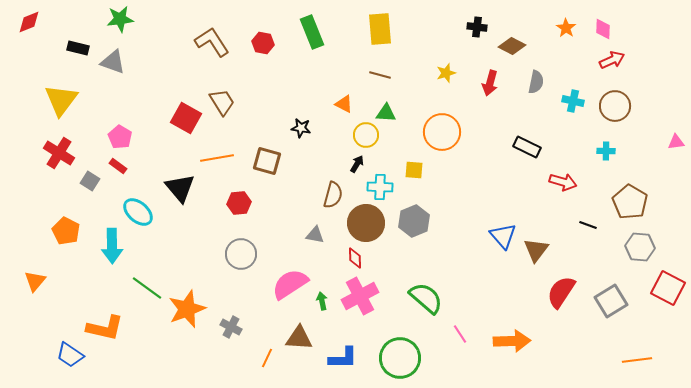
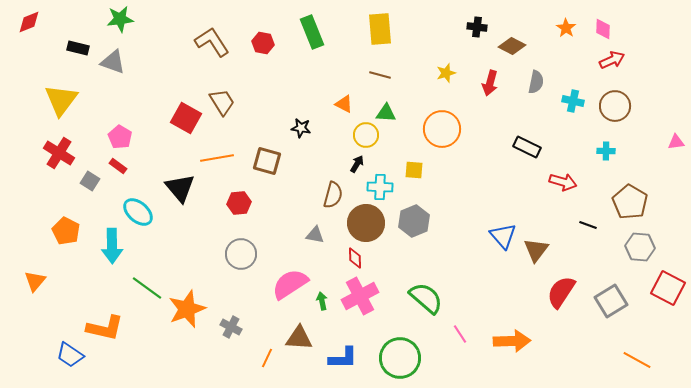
orange circle at (442, 132): moved 3 px up
orange line at (637, 360): rotated 36 degrees clockwise
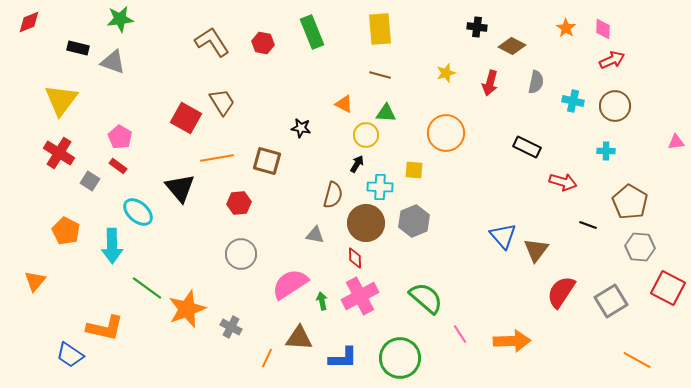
orange circle at (442, 129): moved 4 px right, 4 px down
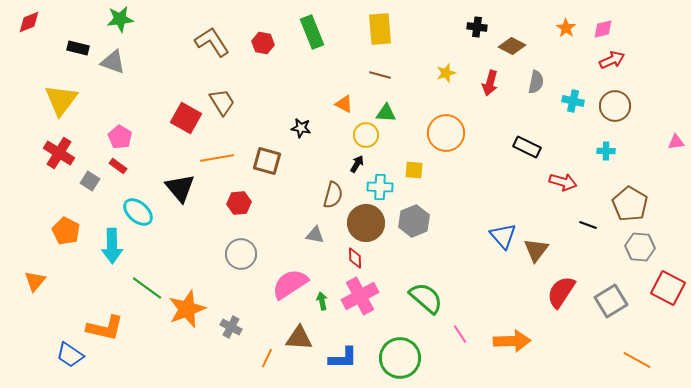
pink diamond at (603, 29): rotated 75 degrees clockwise
brown pentagon at (630, 202): moved 2 px down
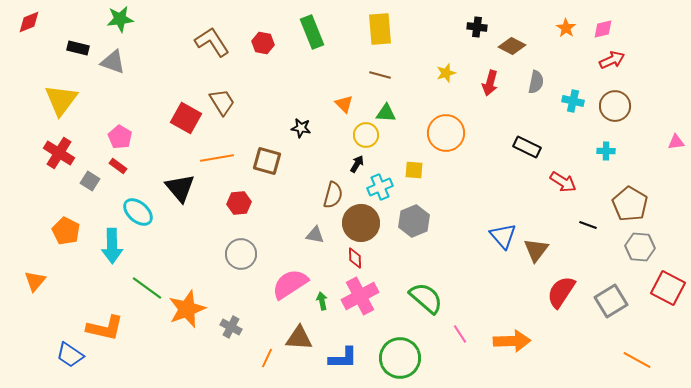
orange triangle at (344, 104): rotated 18 degrees clockwise
red arrow at (563, 182): rotated 16 degrees clockwise
cyan cross at (380, 187): rotated 25 degrees counterclockwise
brown circle at (366, 223): moved 5 px left
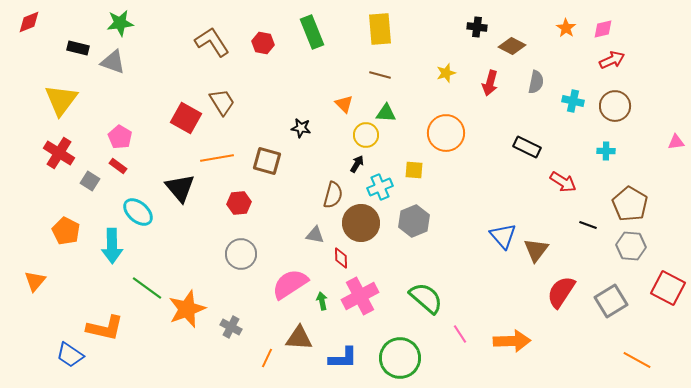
green star at (120, 19): moved 4 px down
gray hexagon at (640, 247): moved 9 px left, 1 px up
red diamond at (355, 258): moved 14 px left
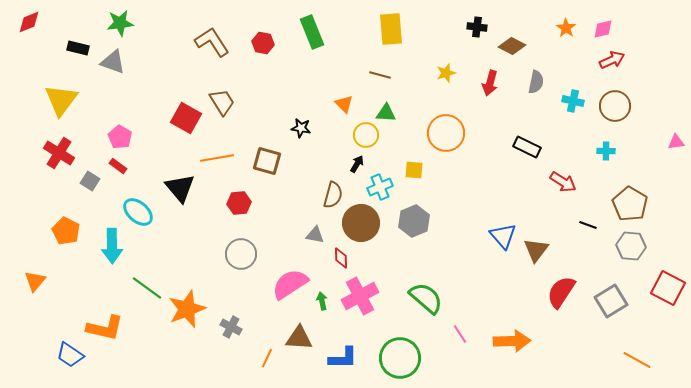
yellow rectangle at (380, 29): moved 11 px right
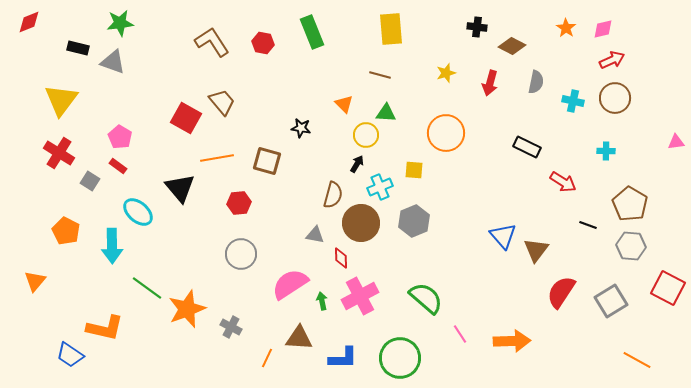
brown trapezoid at (222, 102): rotated 8 degrees counterclockwise
brown circle at (615, 106): moved 8 px up
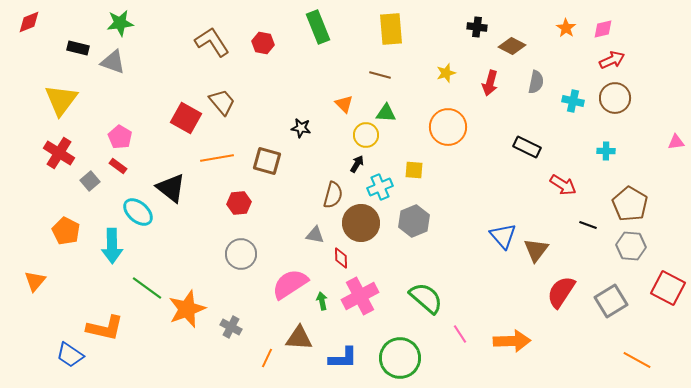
green rectangle at (312, 32): moved 6 px right, 5 px up
orange circle at (446, 133): moved 2 px right, 6 px up
gray square at (90, 181): rotated 18 degrees clockwise
red arrow at (563, 182): moved 3 px down
black triangle at (180, 188): moved 9 px left; rotated 12 degrees counterclockwise
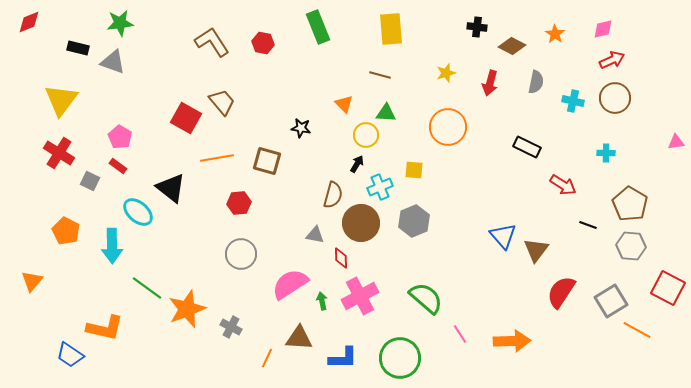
orange star at (566, 28): moved 11 px left, 6 px down
cyan cross at (606, 151): moved 2 px down
gray square at (90, 181): rotated 24 degrees counterclockwise
orange triangle at (35, 281): moved 3 px left
orange line at (637, 360): moved 30 px up
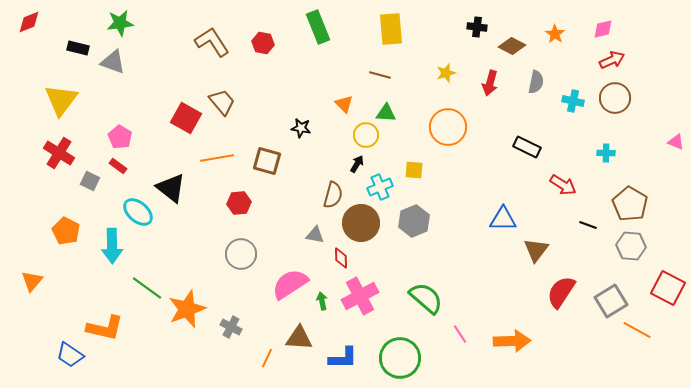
pink triangle at (676, 142): rotated 30 degrees clockwise
blue triangle at (503, 236): moved 17 px up; rotated 48 degrees counterclockwise
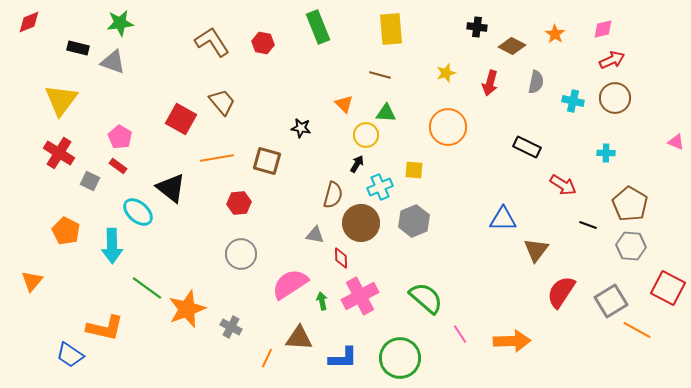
red square at (186, 118): moved 5 px left, 1 px down
